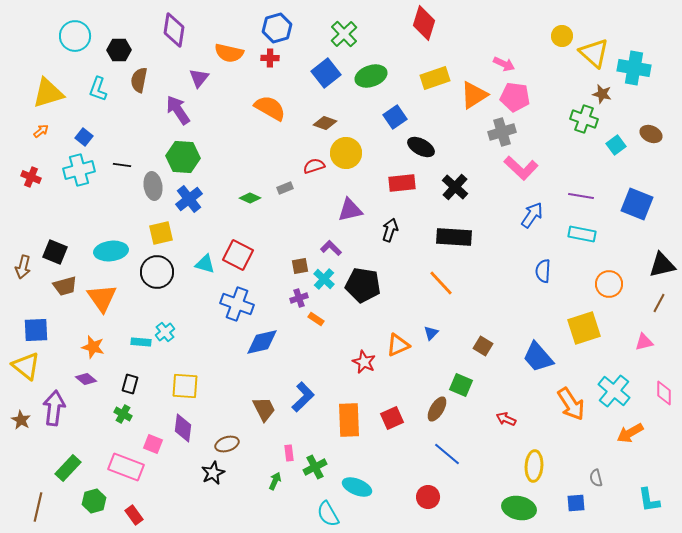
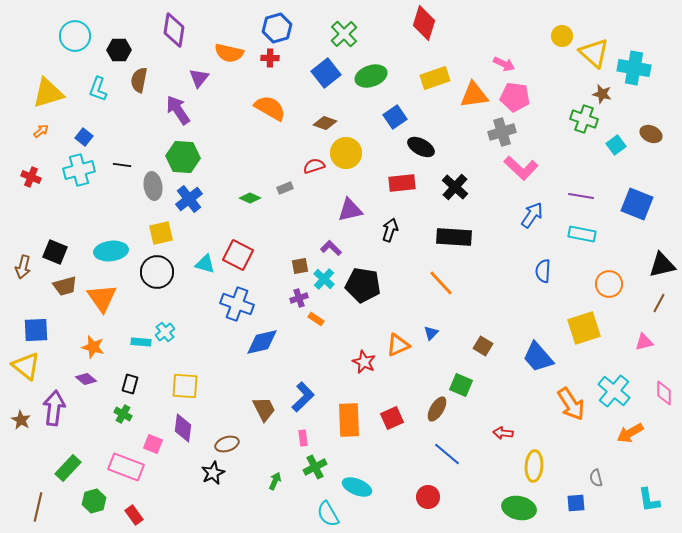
orange triangle at (474, 95): rotated 24 degrees clockwise
red arrow at (506, 419): moved 3 px left, 14 px down; rotated 18 degrees counterclockwise
pink rectangle at (289, 453): moved 14 px right, 15 px up
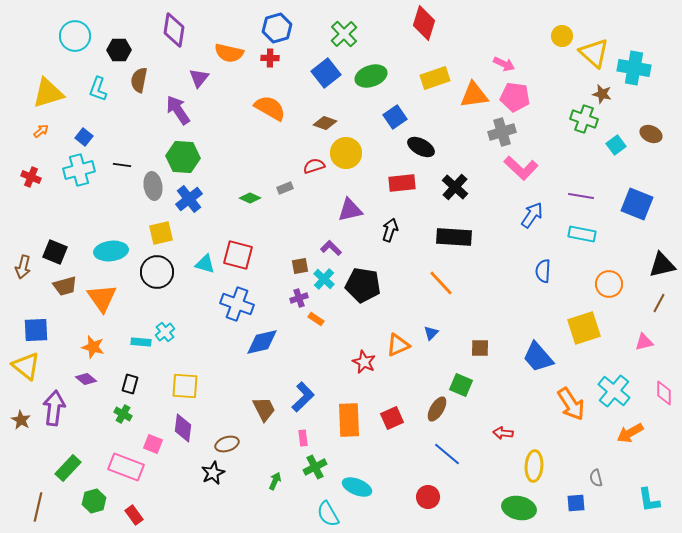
red square at (238, 255): rotated 12 degrees counterclockwise
brown square at (483, 346): moved 3 px left, 2 px down; rotated 30 degrees counterclockwise
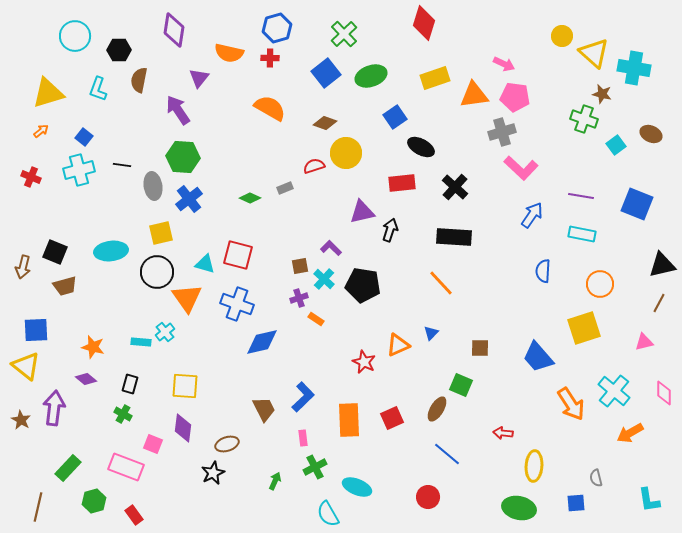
purple triangle at (350, 210): moved 12 px right, 2 px down
orange circle at (609, 284): moved 9 px left
orange triangle at (102, 298): moved 85 px right
